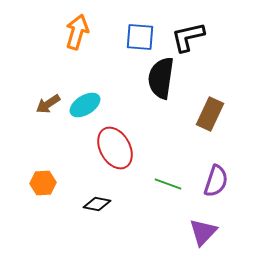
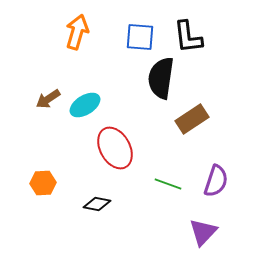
black L-shape: rotated 84 degrees counterclockwise
brown arrow: moved 5 px up
brown rectangle: moved 18 px left, 5 px down; rotated 32 degrees clockwise
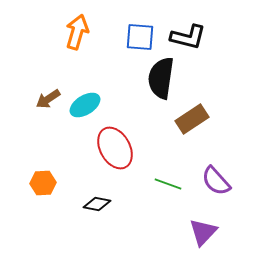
black L-shape: rotated 69 degrees counterclockwise
purple semicircle: rotated 120 degrees clockwise
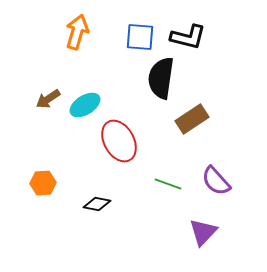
red ellipse: moved 4 px right, 7 px up
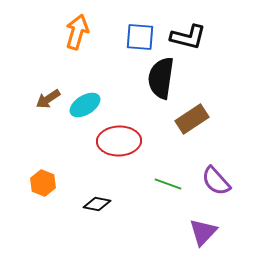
red ellipse: rotated 63 degrees counterclockwise
orange hexagon: rotated 25 degrees clockwise
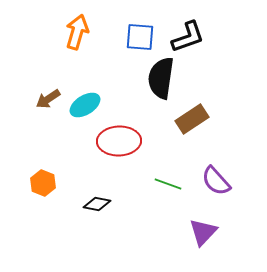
black L-shape: rotated 33 degrees counterclockwise
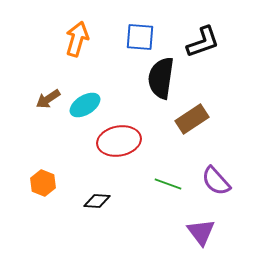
orange arrow: moved 7 px down
black L-shape: moved 15 px right, 5 px down
red ellipse: rotated 9 degrees counterclockwise
black diamond: moved 3 px up; rotated 8 degrees counterclockwise
purple triangle: moved 2 px left; rotated 20 degrees counterclockwise
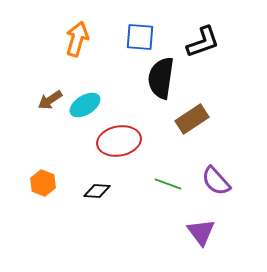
brown arrow: moved 2 px right, 1 px down
black diamond: moved 10 px up
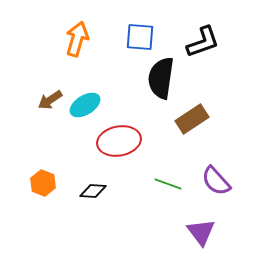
black diamond: moved 4 px left
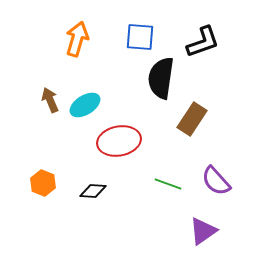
brown arrow: rotated 100 degrees clockwise
brown rectangle: rotated 24 degrees counterclockwise
purple triangle: moved 2 px right, 1 px up; rotated 32 degrees clockwise
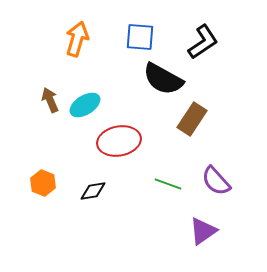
black L-shape: rotated 15 degrees counterclockwise
black semicircle: moved 2 px right, 1 px down; rotated 69 degrees counterclockwise
black diamond: rotated 12 degrees counterclockwise
